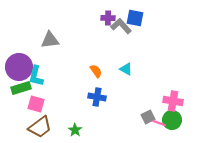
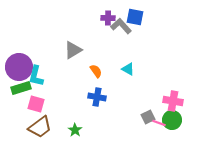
blue square: moved 1 px up
gray triangle: moved 23 px right, 10 px down; rotated 24 degrees counterclockwise
cyan triangle: moved 2 px right
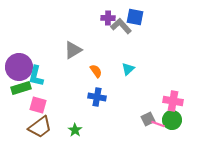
cyan triangle: rotated 48 degrees clockwise
pink square: moved 2 px right, 1 px down
gray square: moved 2 px down
pink line: moved 1 px left, 1 px down
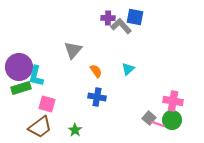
gray triangle: rotated 18 degrees counterclockwise
pink square: moved 9 px right, 1 px up
gray square: moved 1 px right, 1 px up; rotated 24 degrees counterclockwise
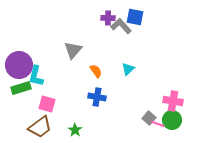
purple circle: moved 2 px up
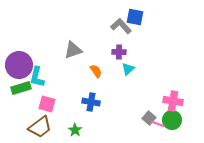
purple cross: moved 11 px right, 34 px down
gray triangle: rotated 30 degrees clockwise
cyan L-shape: moved 1 px right, 1 px down
blue cross: moved 6 px left, 5 px down
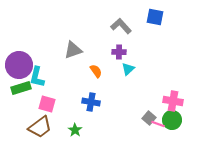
blue square: moved 20 px right
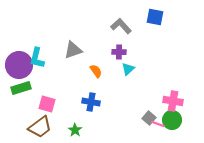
cyan L-shape: moved 19 px up
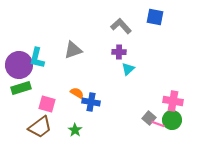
orange semicircle: moved 19 px left, 22 px down; rotated 24 degrees counterclockwise
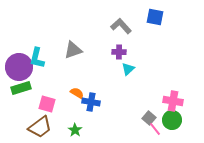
purple circle: moved 2 px down
pink line: moved 3 px left, 5 px down; rotated 32 degrees clockwise
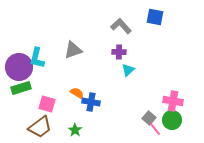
cyan triangle: moved 1 px down
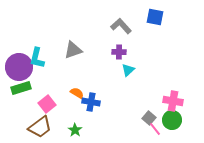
pink square: rotated 36 degrees clockwise
